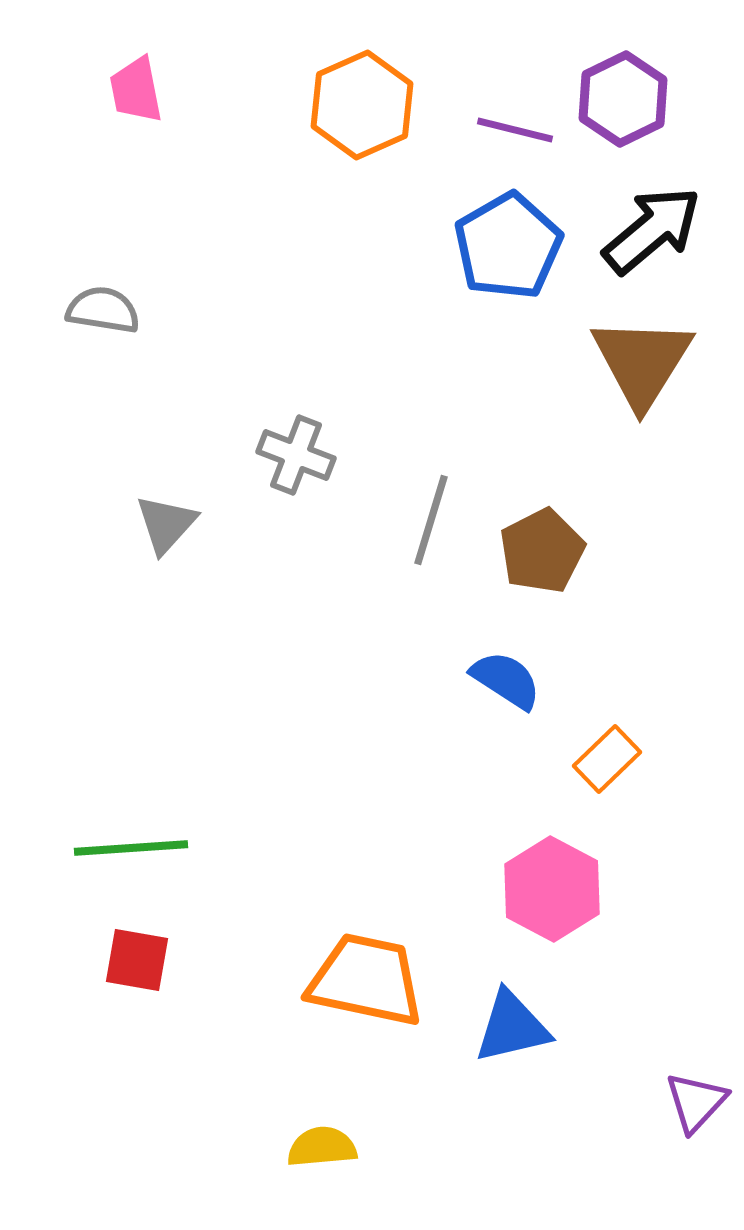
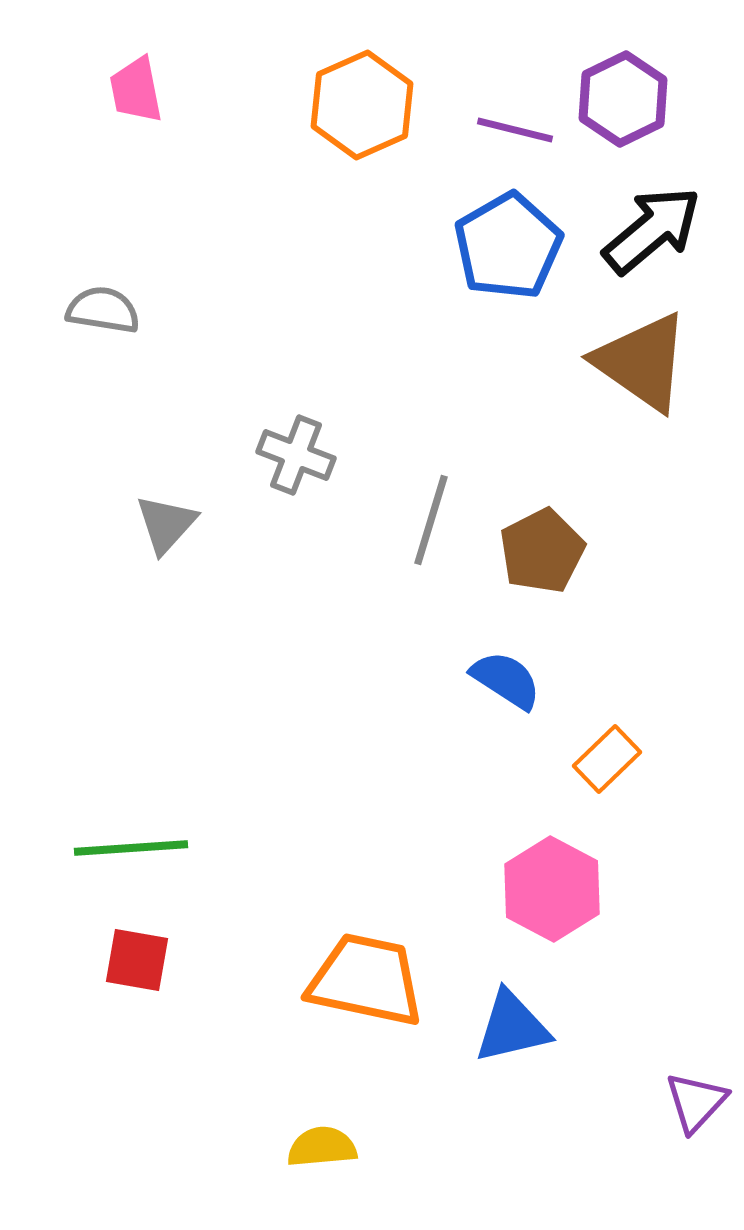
brown triangle: rotated 27 degrees counterclockwise
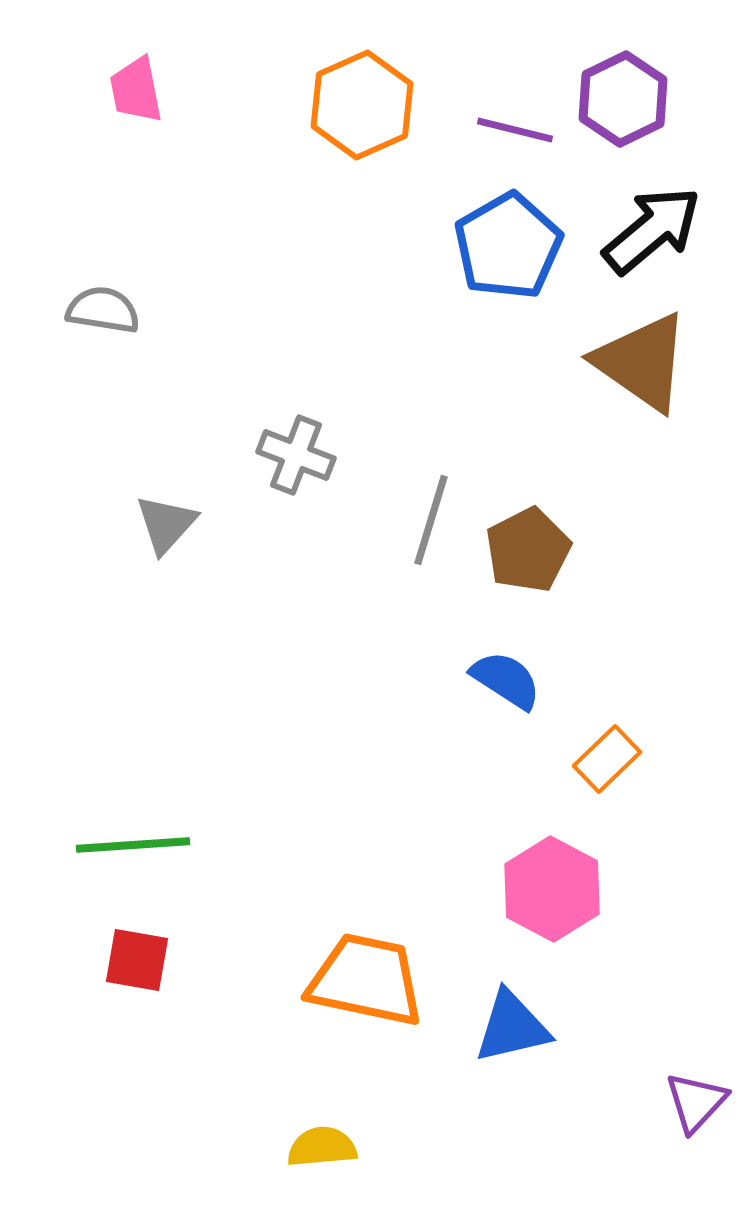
brown pentagon: moved 14 px left, 1 px up
green line: moved 2 px right, 3 px up
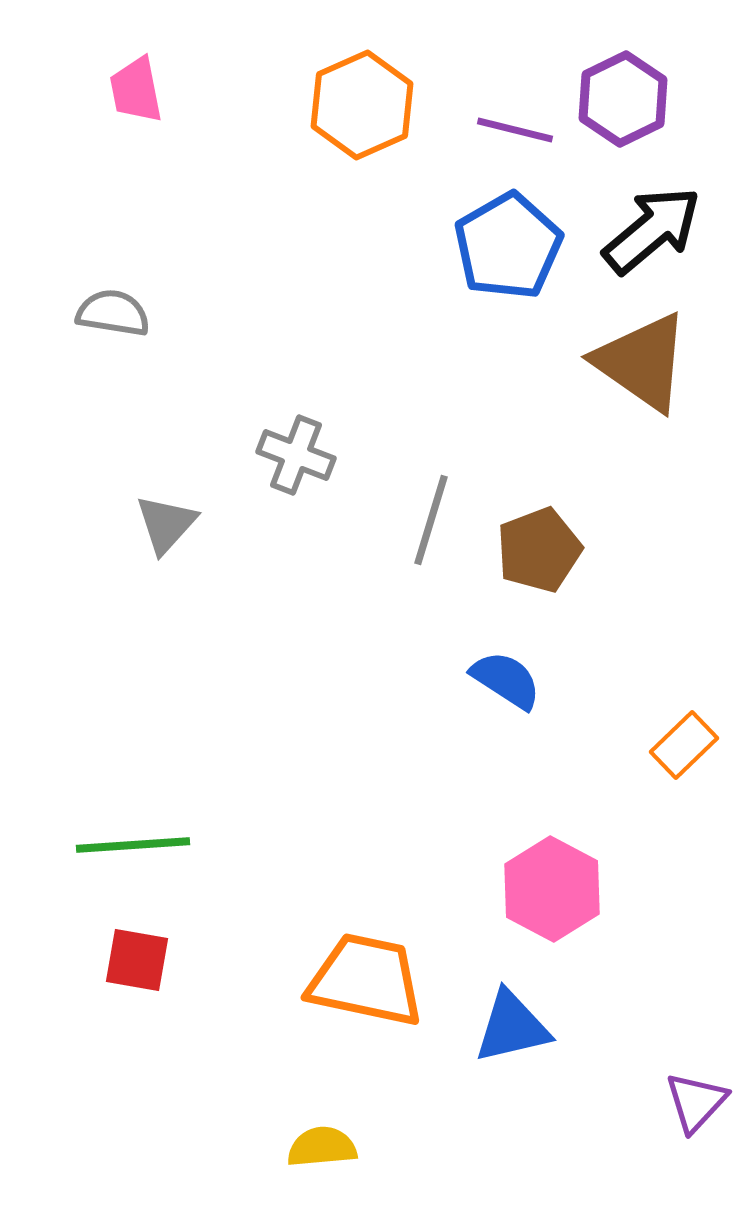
gray semicircle: moved 10 px right, 3 px down
brown pentagon: moved 11 px right; rotated 6 degrees clockwise
orange rectangle: moved 77 px right, 14 px up
